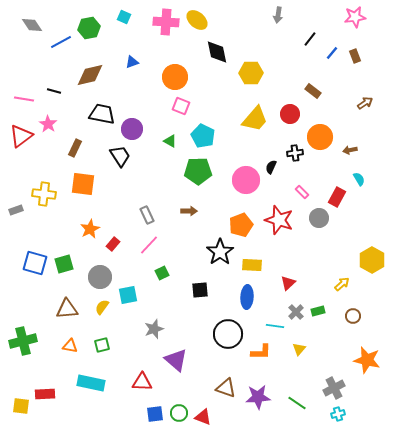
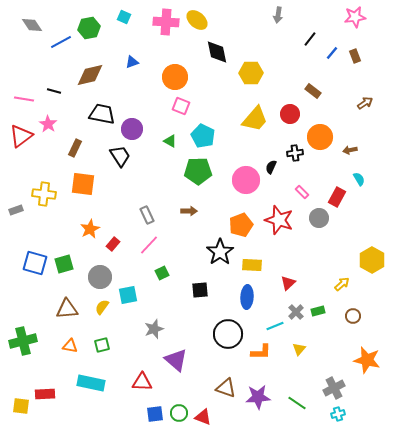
cyan line at (275, 326): rotated 30 degrees counterclockwise
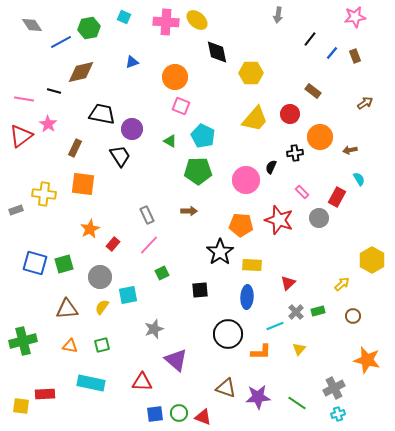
brown diamond at (90, 75): moved 9 px left, 3 px up
orange pentagon at (241, 225): rotated 25 degrees clockwise
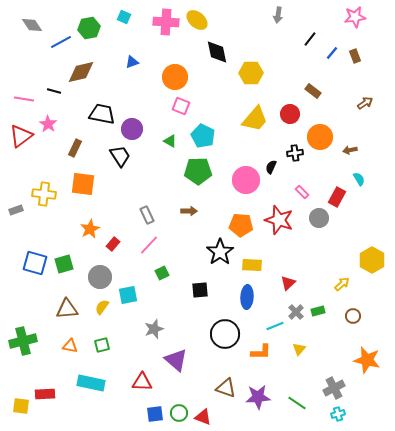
black circle at (228, 334): moved 3 px left
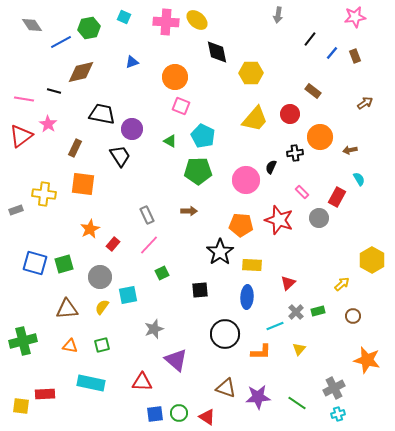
red triangle at (203, 417): moved 4 px right; rotated 12 degrees clockwise
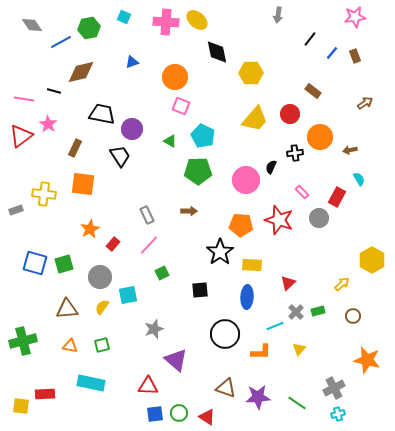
red triangle at (142, 382): moved 6 px right, 4 px down
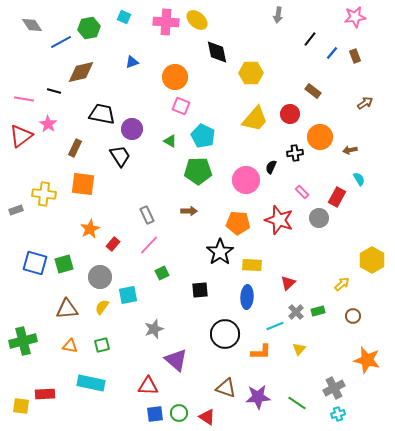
orange pentagon at (241, 225): moved 3 px left, 2 px up
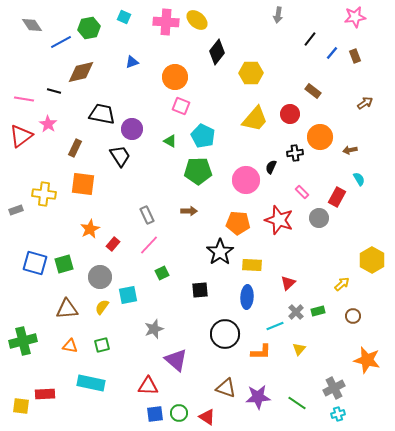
black diamond at (217, 52): rotated 50 degrees clockwise
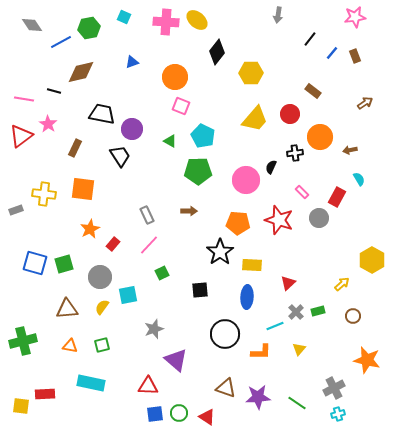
orange square at (83, 184): moved 5 px down
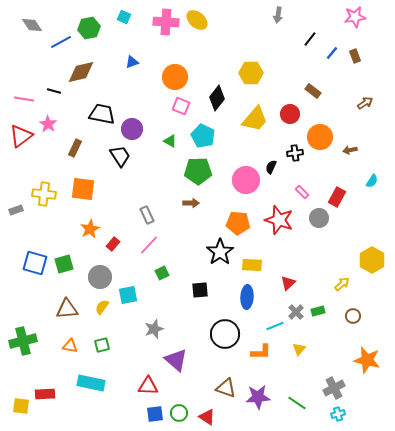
black diamond at (217, 52): moved 46 px down
cyan semicircle at (359, 179): moved 13 px right, 2 px down; rotated 64 degrees clockwise
brown arrow at (189, 211): moved 2 px right, 8 px up
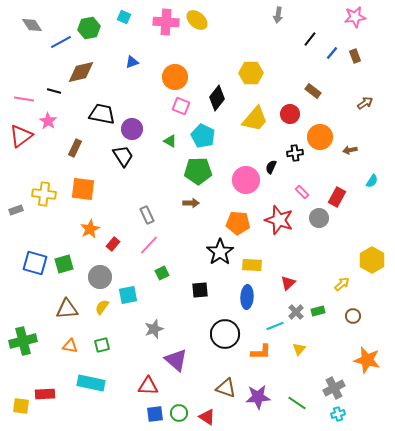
pink star at (48, 124): moved 3 px up
black trapezoid at (120, 156): moved 3 px right
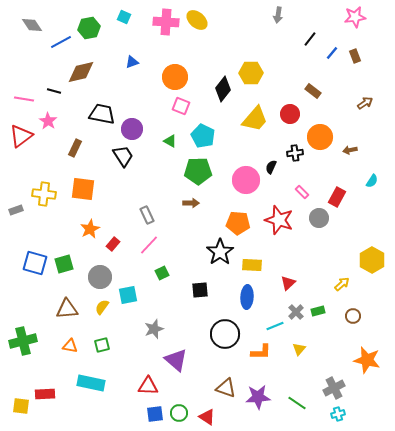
black diamond at (217, 98): moved 6 px right, 9 px up
